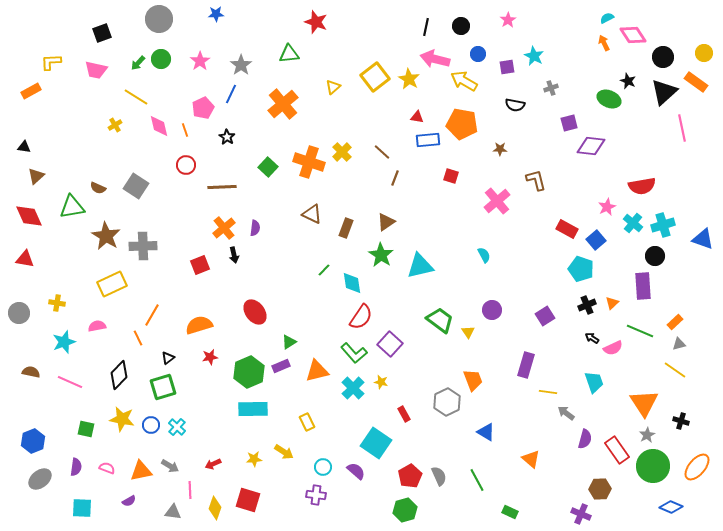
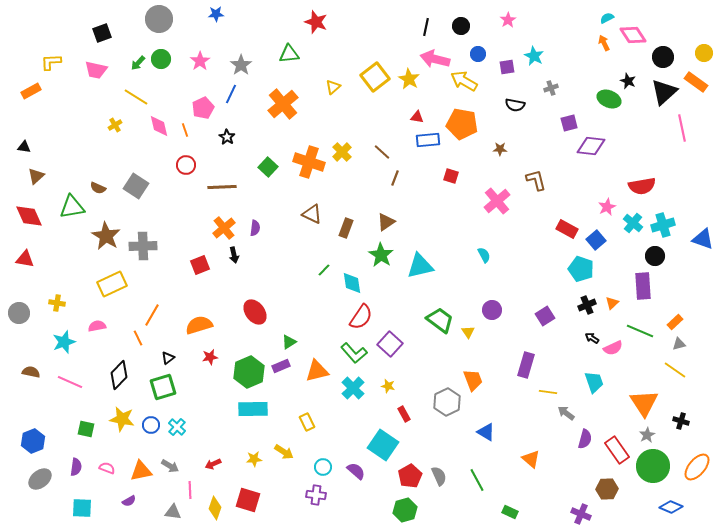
yellow star at (381, 382): moved 7 px right, 4 px down
cyan square at (376, 443): moved 7 px right, 2 px down
brown hexagon at (600, 489): moved 7 px right
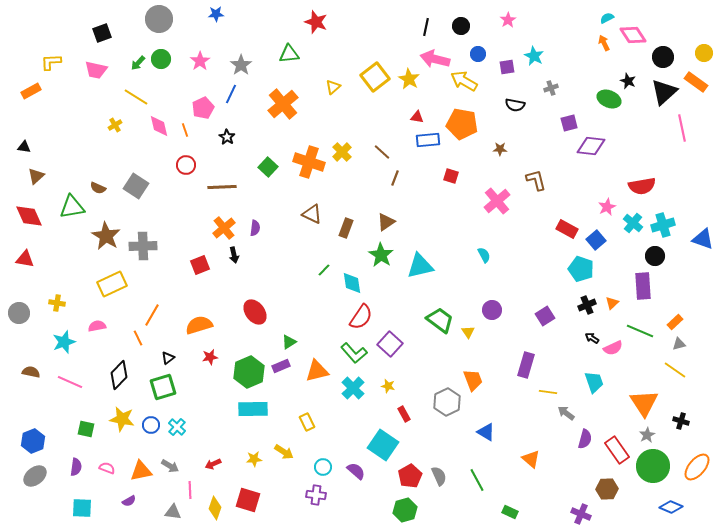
gray ellipse at (40, 479): moved 5 px left, 3 px up
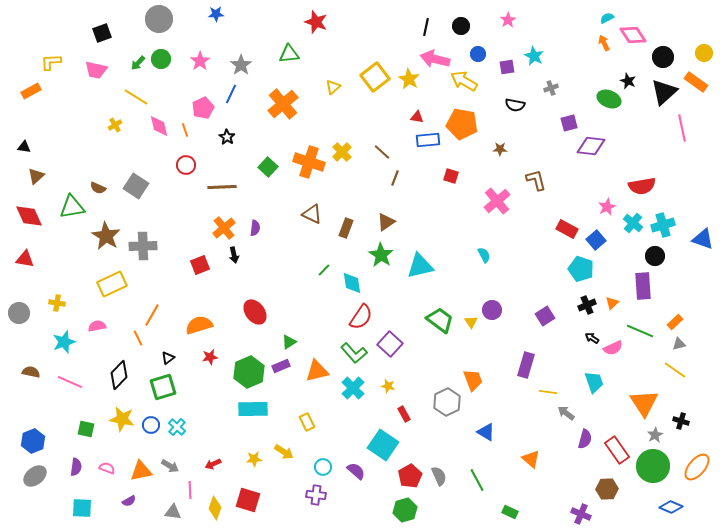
yellow triangle at (468, 332): moved 3 px right, 10 px up
gray star at (647, 435): moved 8 px right
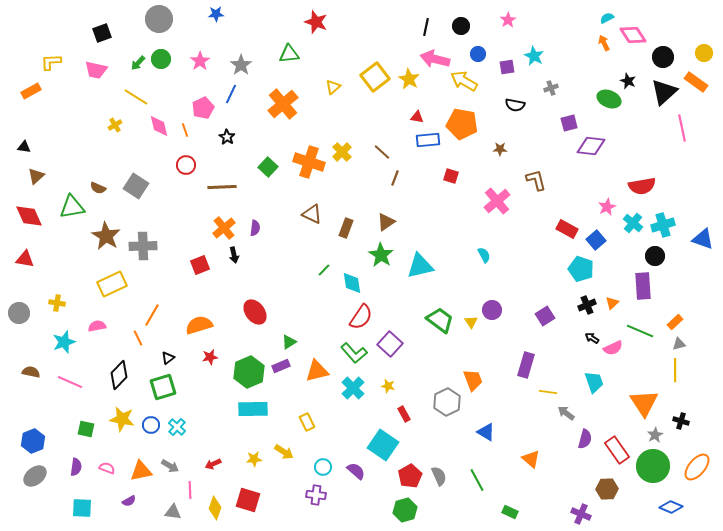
yellow line at (675, 370): rotated 55 degrees clockwise
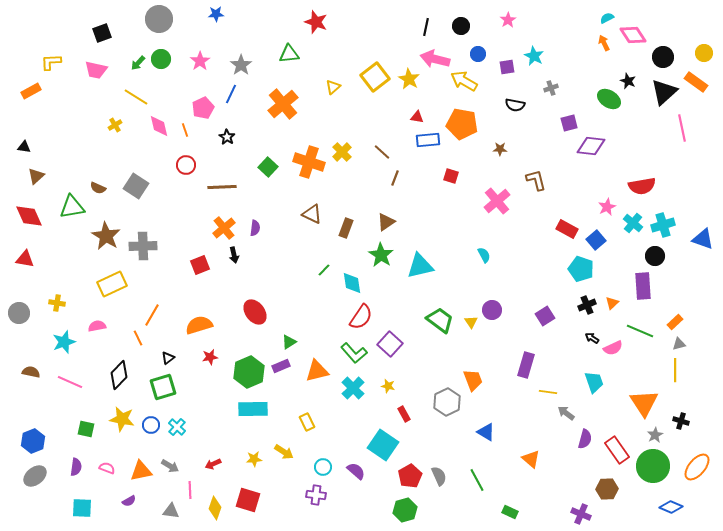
green ellipse at (609, 99): rotated 10 degrees clockwise
gray triangle at (173, 512): moved 2 px left, 1 px up
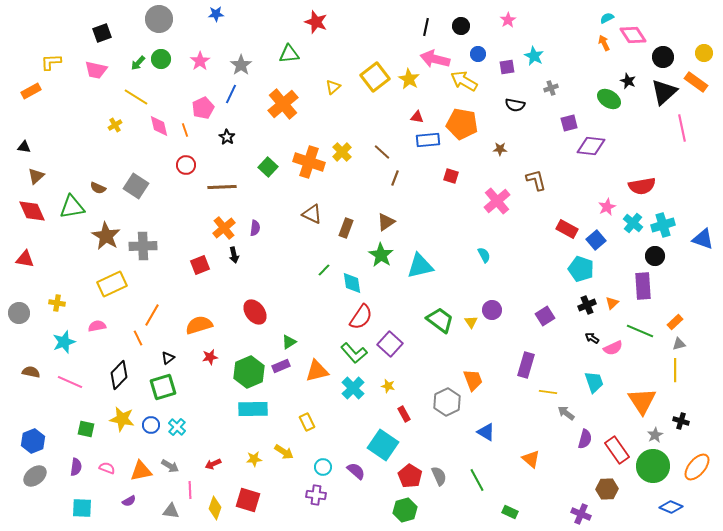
red diamond at (29, 216): moved 3 px right, 5 px up
orange triangle at (644, 403): moved 2 px left, 2 px up
red pentagon at (410, 476): rotated 10 degrees counterclockwise
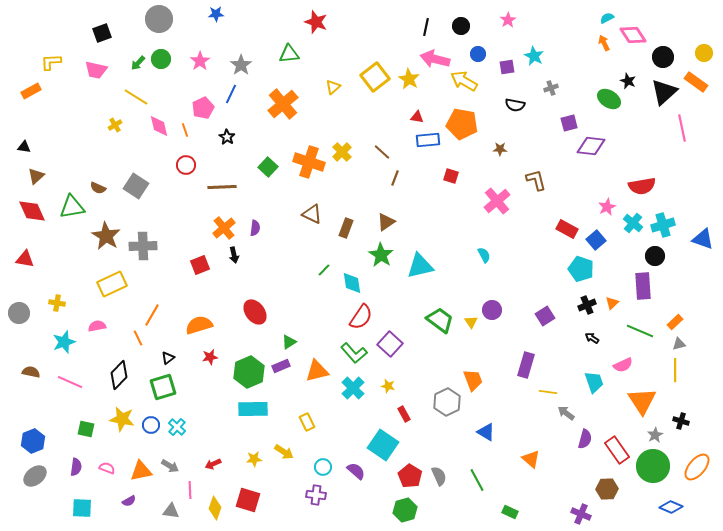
pink semicircle at (613, 348): moved 10 px right, 17 px down
